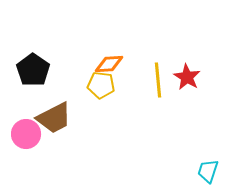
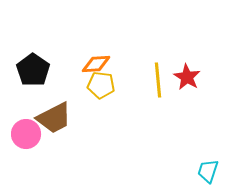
orange diamond: moved 13 px left
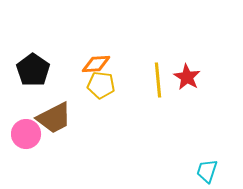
cyan trapezoid: moved 1 px left
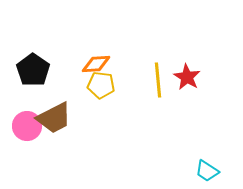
pink circle: moved 1 px right, 8 px up
cyan trapezoid: rotated 75 degrees counterclockwise
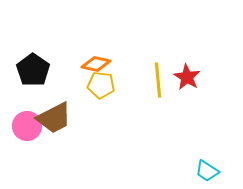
orange diamond: rotated 16 degrees clockwise
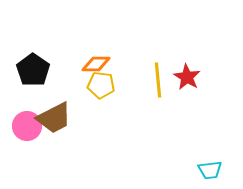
orange diamond: rotated 12 degrees counterclockwise
cyan trapezoid: moved 3 px right, 1 px up; rotated 40 degrees counterclockwise
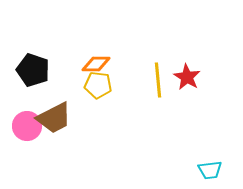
black pentagon: rotated 16 degrees counterclockwise
yellow pentagon: moved 3 px left
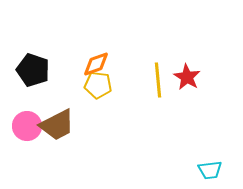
orange diamond: rotated 20 degrees counterclockwise
brown trapezoid: moved 3 px right, 7 px down
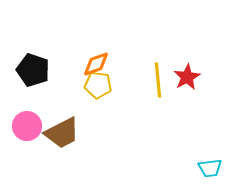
red star: rotated 12 degrees clockwise
brown trapezoid: moved 5 px right, 8 px down
cyan trapezoid: moved 2 px up
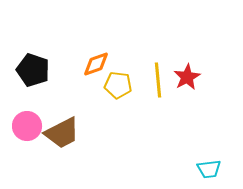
yellow pentagon: moved 20 px right
cyan trapezoid: moved 1 px left, 1 px down
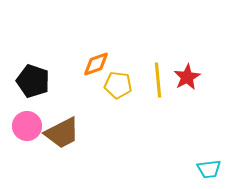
black pentagon: moved 11 px down
